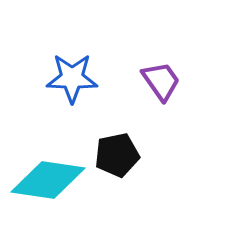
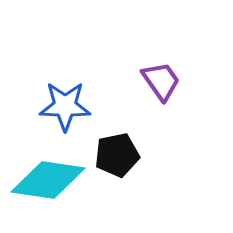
blue star: moved 7 px left, 28 px down
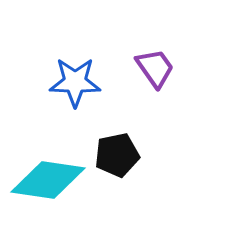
purple trapezoid: moved 6 px left, 13 px up
blue star: moved 10 px right, 24 px up
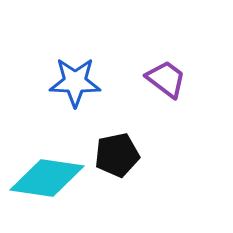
purple trapezoid: moved 11 px right, 11 px down; rotated 18 degrees counterclockwise
cyan diamond: moved 1 px left, 2 px up
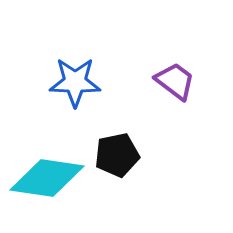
purple trapezoid: moved 9 px right, 2 px down
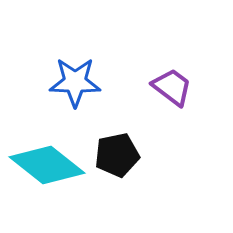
purple trapezoid: moved 3 px left, 6 px down
cyan diamond: moved 13 px up; rotated 30 degrees clockwise
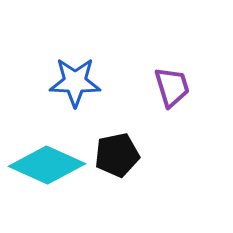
purple trapezoid: rotated 36 degrees clockwise
cyan diamond: rotated 14 degrees counterclockwise
